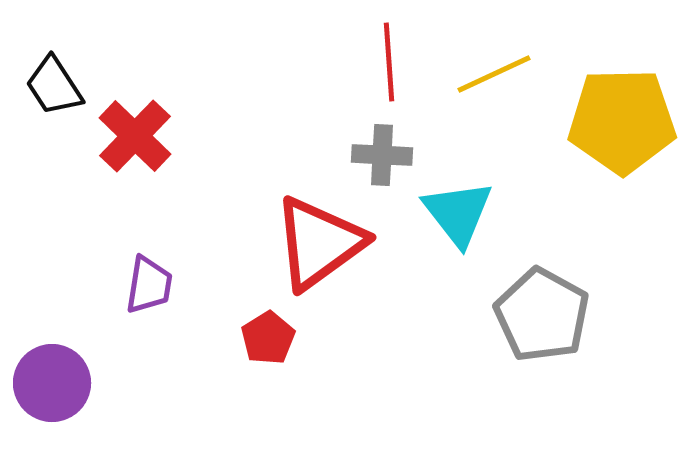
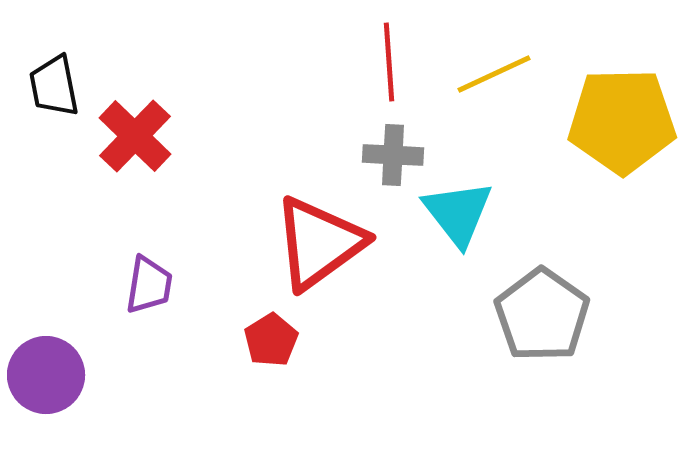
black trapezoid: rotated 22 degrees clockwise
gray cross: moved 11 px right
gray pentagon: rotated 6 degrees clockwise
red pentagon: moved 3 px right, 2 px down
purple circle: moved 6 px left, 8 px up
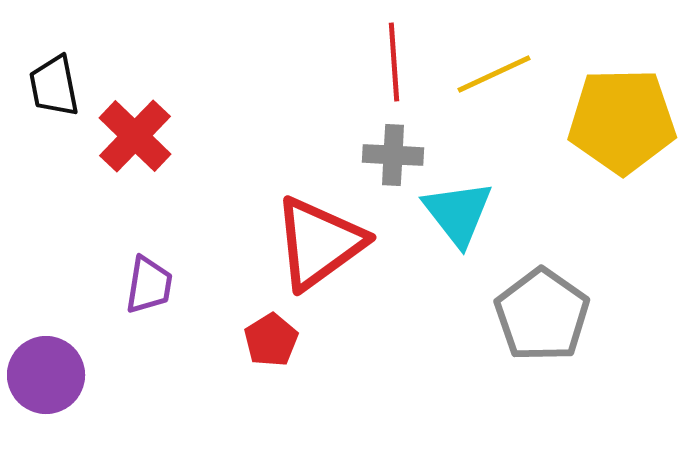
red line: moved 5 px right
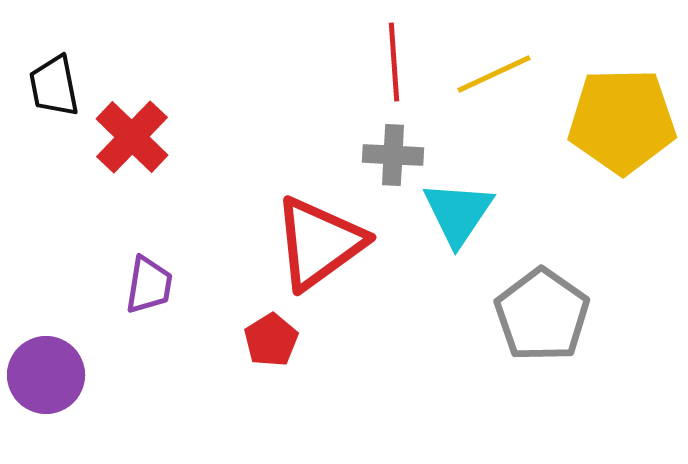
red cross: moved 3 px left, 1 px down
cyan triangle: rotated 12 degrees clockwise
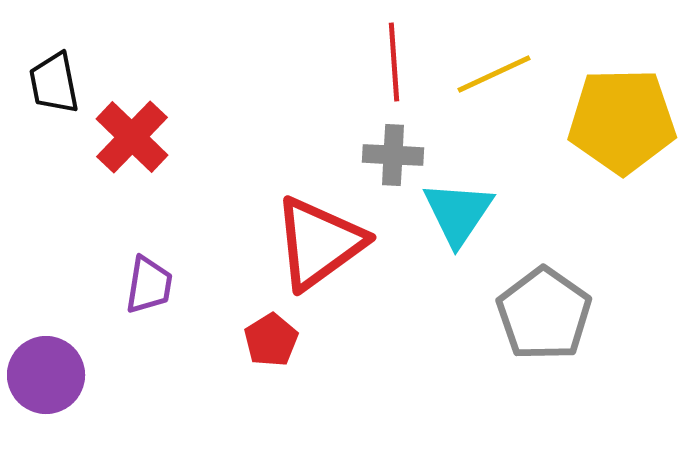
black trapezoid: moved 3 px up
gray pentagon: moved 2 px right, 1 px up
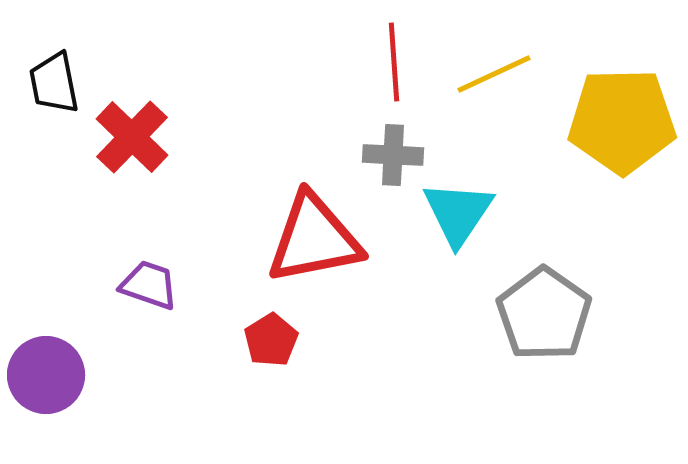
red triangle: moved 5 px left, 4 px up; rotated 25 degrees clockwise
purple trapezoid: rotated 80 degrees counterclockwise
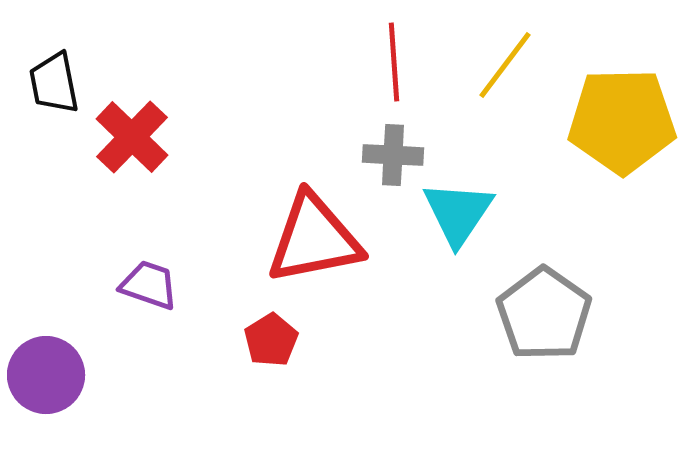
yellow line: moved 11 px right, 9 px up; rotated 28 degrees counterclockwise
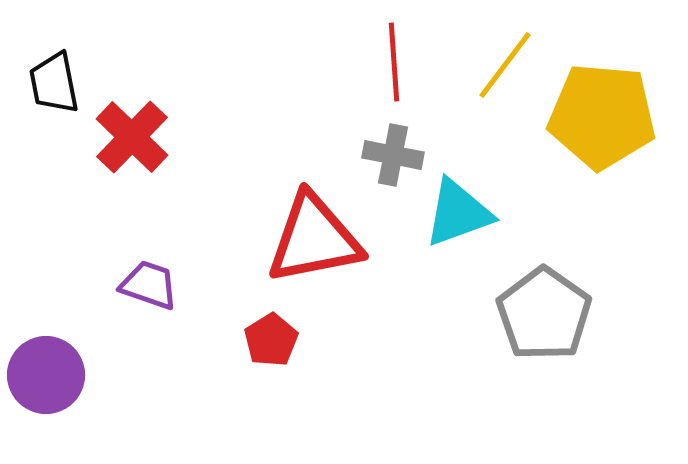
yellow pentagon: moved 20 px left, 5 px up; rotated 6 degrees clockwise
gray cross: rotated 8 degrees clockwise
cyan triangle: rotated 36 degrees clockwise
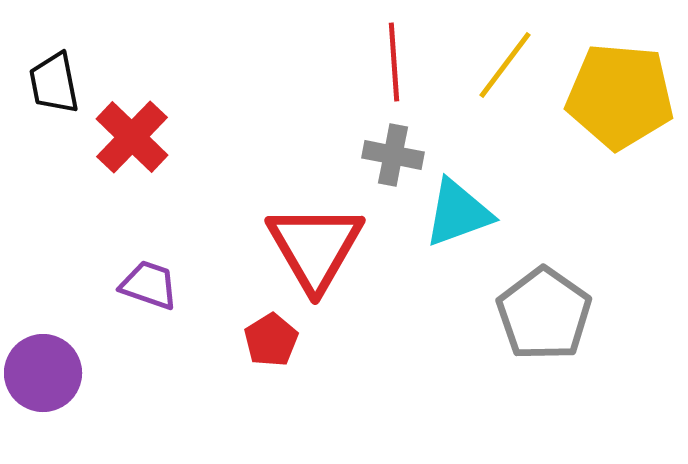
yellow pentagon: moved 18 px right, 20 px up
red triangle: moved 1 px right, 8 px down; rotated 49 degrees counterclockwise
purple circle: moved 3 px left, 2 px up
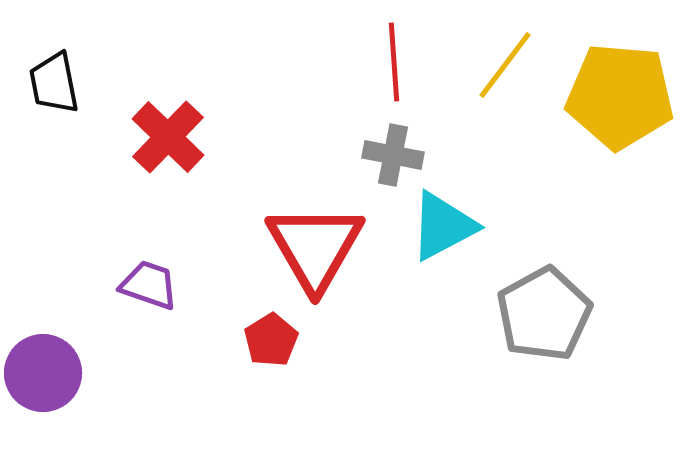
red cross: moved 36 px right
cyan triangle: moved 15 px left, 13 px down; rotated 8 degrees counterclockwise
gray pentagon: rotated 8 degrees clockwise
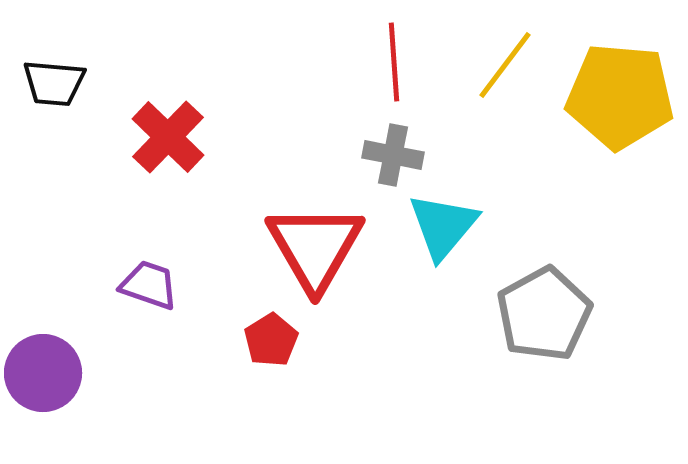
black trapezoid: rotated 74 degrees counterclockwise
cyan triangle: rotated 22 degrees counterclockwise
